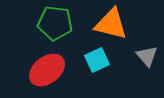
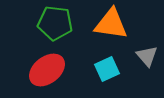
orange triangle: rotated 6 degrees counterclockwise
cyan square: moved 10 px right, 9 px down
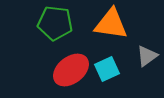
gray triangle: rotated 35 degrees clockwise
red ellipse: moved 24 px right
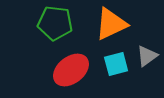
orange triangle: rotated 33 degrees counterclockwise
cyan square: moved 9 px right, 5 px up; rotated 10 degrees clockwise
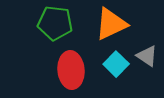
gray triangle: rotated 50 degrees counterclockwise
cyan square: rotated 30 degrees counterclockwise
red ellipse: rotated 57 degrees counterclockwise
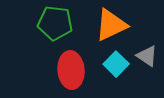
orange triangle: moved 1 px down
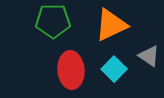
green pentagon: moved 2 px left, 2 px up; rotated 8 degrees counterclockwise
gray triangle: moved 2 px right
cyan square: moved 2 px left, 5 px down
